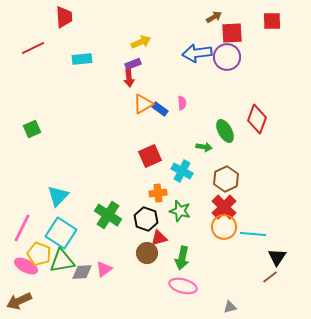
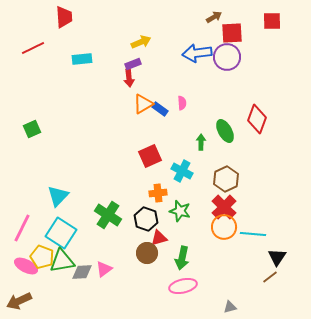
green arrow at (204, 147): moved 3 px left, 5 px up; rotated 98 degrees counterclockwise
yellow pentagon at (39, 254): moved 3 px right, 3 px down
pink ellipse at (183, 286): rotated 28 degrees counterclockwise
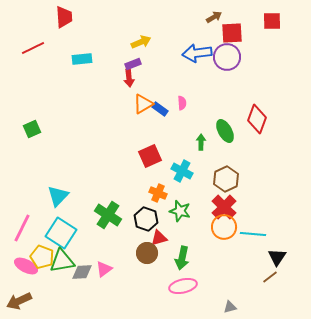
orange cross at (158, 193): rotated 30 degrees clockwise
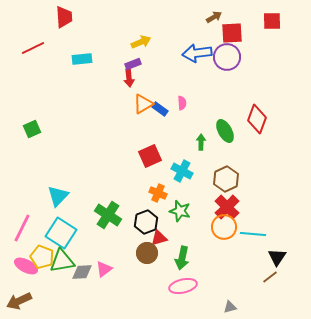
red cross at (224, 207): moved 3 px right
black hexagon at (146, 219): moved 3 px down; rotated 20 degrees clockwise
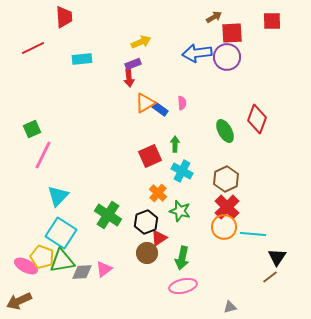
orange triangle at (143, 104): moved 2 px right, 1 px up
green arrow at (201, 142): moved 26 px left, 2 px down
orange cross at (158, 193): rotated 18 degrees clockwise
pink line at (22, 228): moved 21 px right, 73 px up
red triangle at (159, 238): rotated 18 degrees counterclockwise
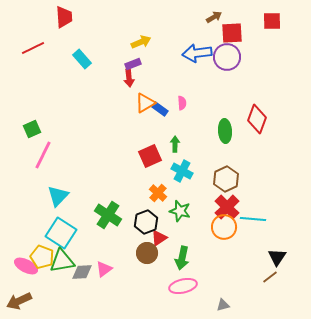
cyan rectangle at (82, 59): rotated 54 degrees clockwise
green ellipse at (225, 131): rotated 25 degrees clockwise
cyan line at (253, 234): moved 15 px up
gray triangle at (230, 307): moved 7 px left, 2 px up
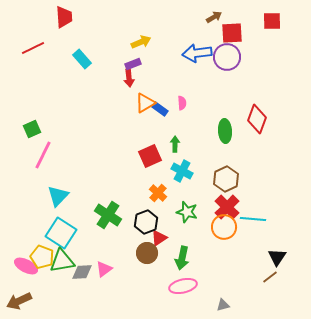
green star at (180, 211): moved 7 px right, 1 px down
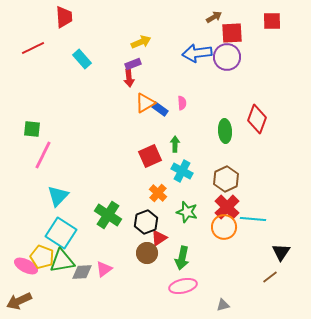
green square at (32, 129): rotated 30 degrees clockwise
black triangle at (277, 257): moved 4 px right, 5 px up
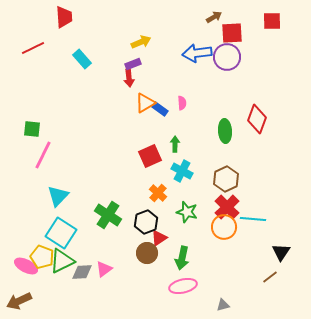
green triangle at (62, 261): rotated 16 degrees counterclockwise
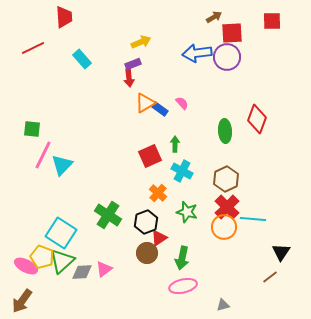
pink semicircle at (182, 103): rotated 40 degrees counterclockwise
cyan triangle at (58, 196): moved 4 px right, 31 px up
green triangle at (62, 261): rotated 16 degrees counterclockwise
brown arrow at (19, 301): moved 3 px right; rotated 30 degrees counterclockwise
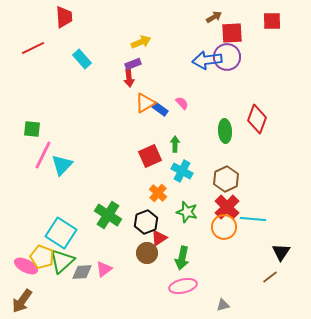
blue arrow at (197, 53): moved 10 px right, 7 px down
